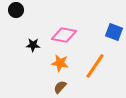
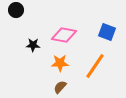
blue square: moved 7 px left
orange star: rotated 12 degrees counterclockwise
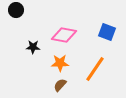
black star: moved 2 px down
orange line: moved 3 px down
brown semicircle: moved 2 px up
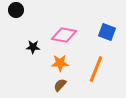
orange line: moved 1 px right; rotated 12 degrees counterclockwise
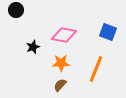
blue square: moved 1 px right
black star: rotated 24 degrees counterclockwise
orange star: moved 1 px right
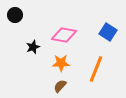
black circle: moved 1 px left, 5 px down
blue square: rotated 12 degrees clockwise
brown semicircle: moved 1 px down
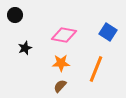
black star: moved 8 px left, 1 px down
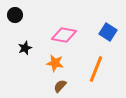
orange star: moved 6 px left; rotated 12 degrees clockwise
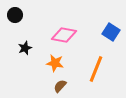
blue square: moved 3 px right
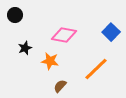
blue square: rotated 12 degrees clockwise
orange star: moved 5 px left, 2 px up
orange line: rotated 24 degrees clockwise
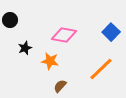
black circle: moved 5 px left, 5 px down
orange line: moved 5 px right
